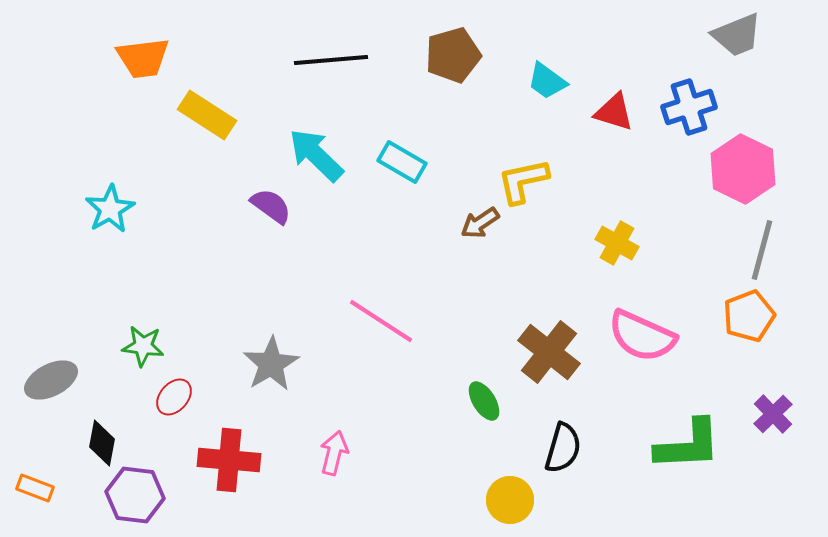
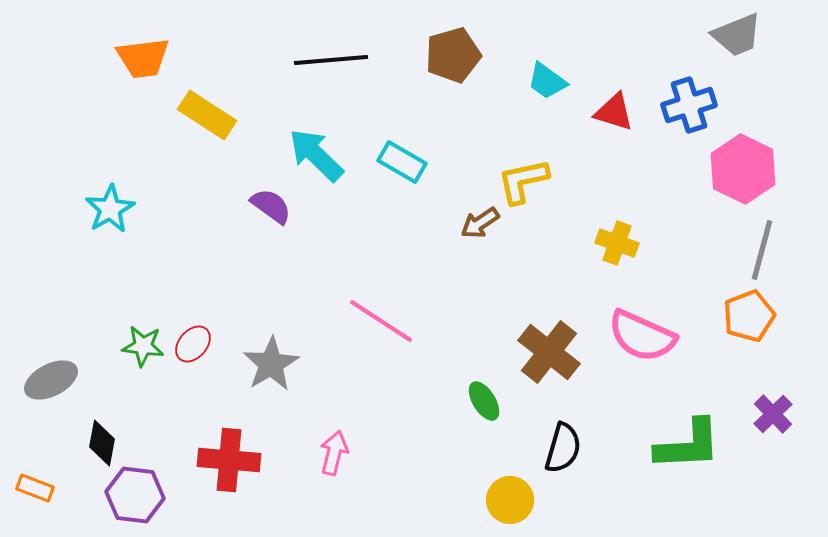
blue cross: moved 2 px up
yellow cross: rotated 9 degrees counterclockwise
red ellipse: moved 19 px right, 53 px up
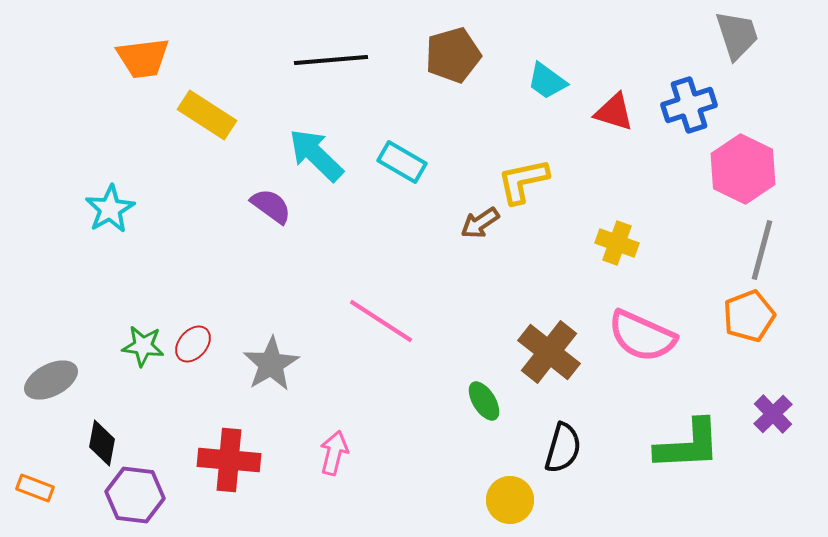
gray trapezoid: rotated 86 degrees counterclockwise
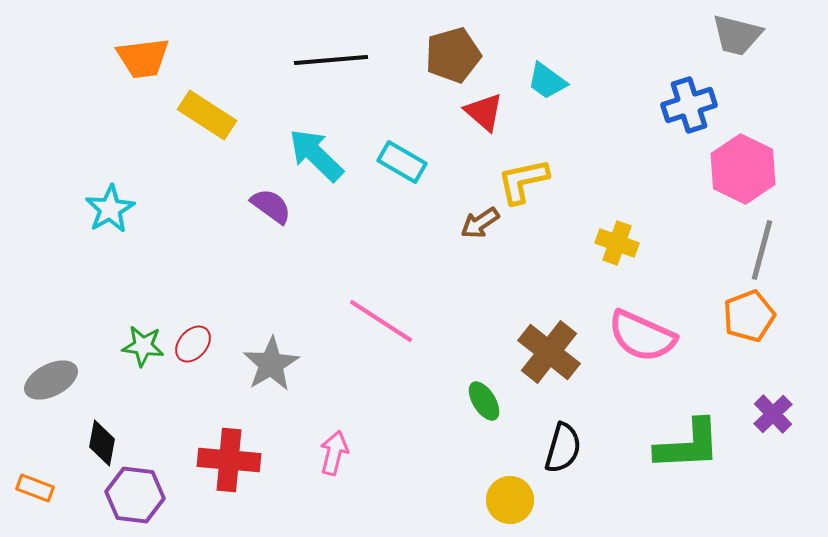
gray trapezoid: rotated 122 degrees clockwise
red triangle: moved 130 px left; rotated 24 degrees clockwise
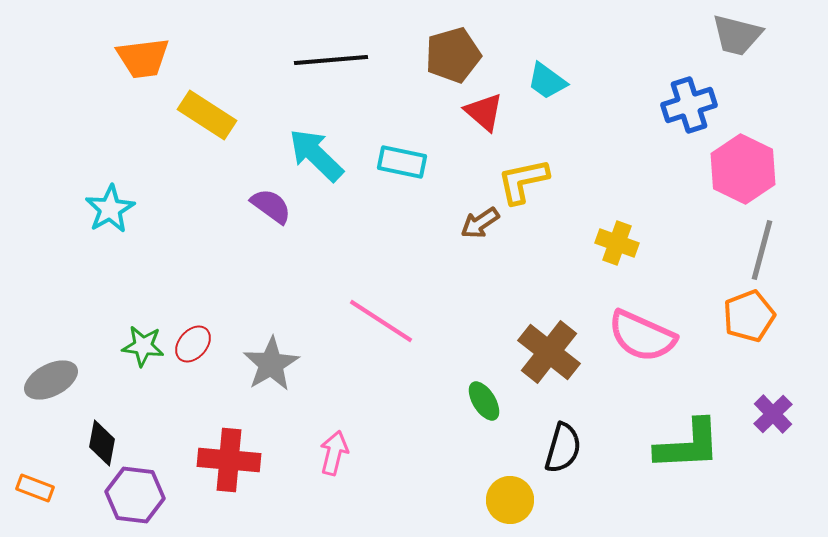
cyan rectangle: rotated 18 degrees counterclockwise
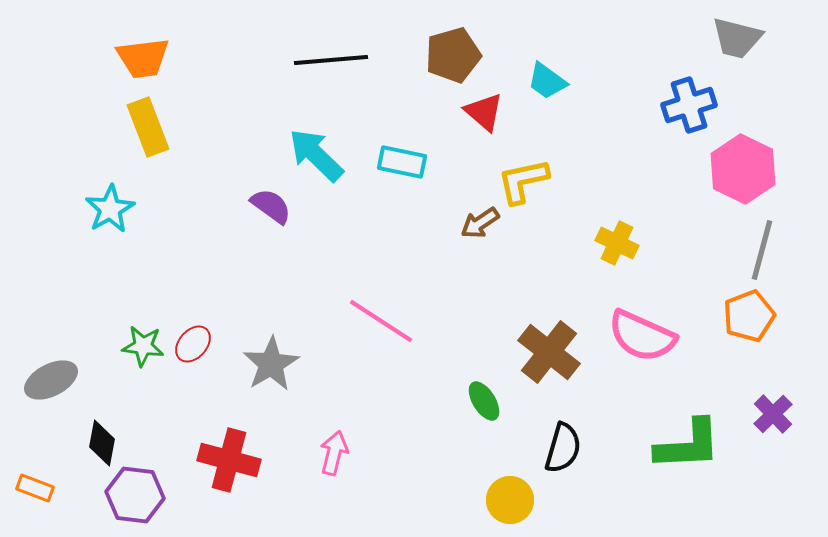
gray trapezoid: moved 3 px down
yellow rectangle: moved 59 px left, 12 px down; rotated 36 degrees clockwise
yellow cross: rotated 6 degrees clockwise
red cross: rotated 10 degrees clockwise
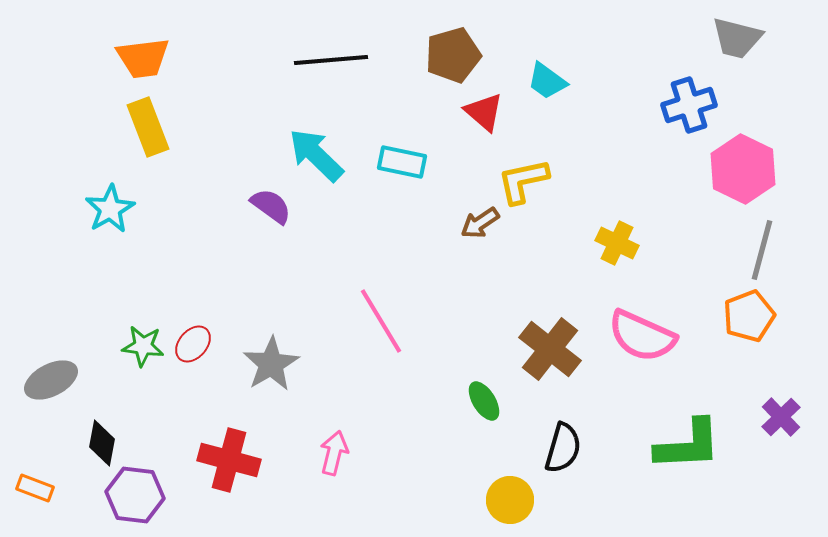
pink line: rotated 26 degrees clockwise
brown cross: moved 1 px right, 3 px up
purple cross: moved 8 px right, 3 px down
